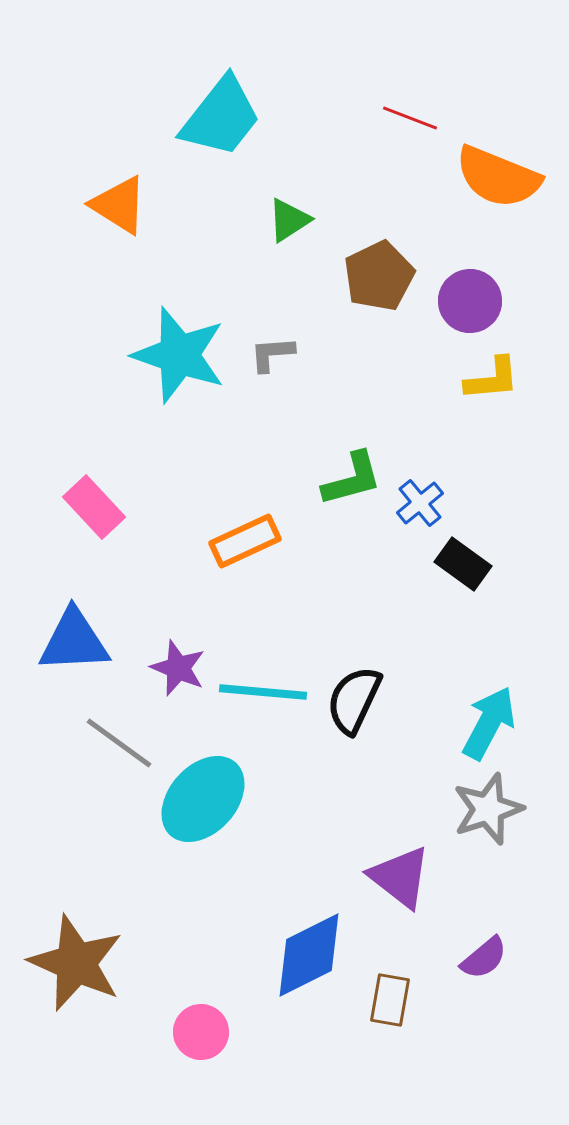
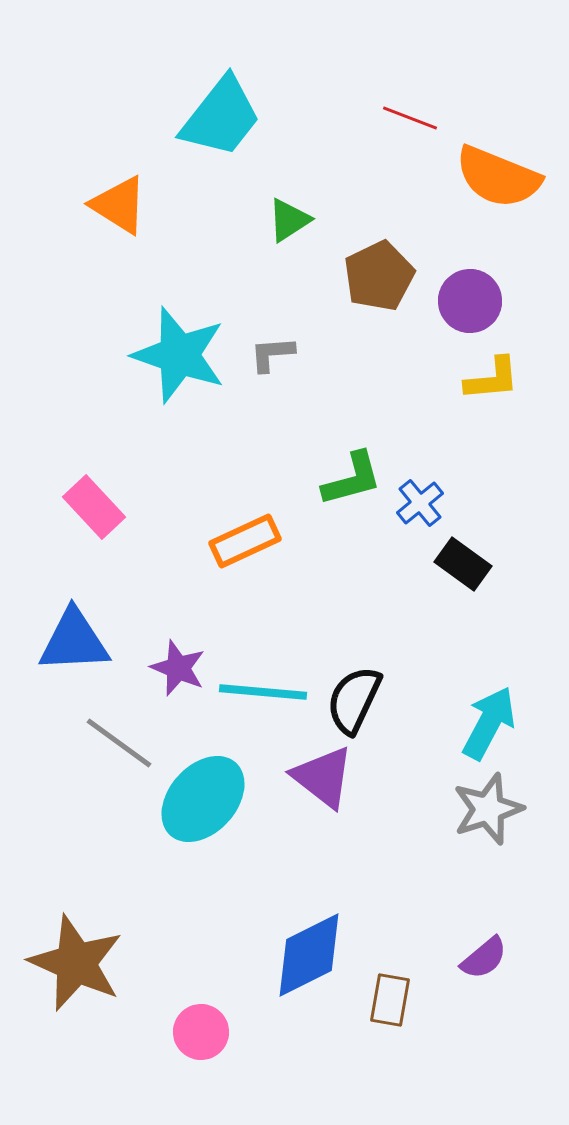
purple triangle: moved 77 px left, 100 px up
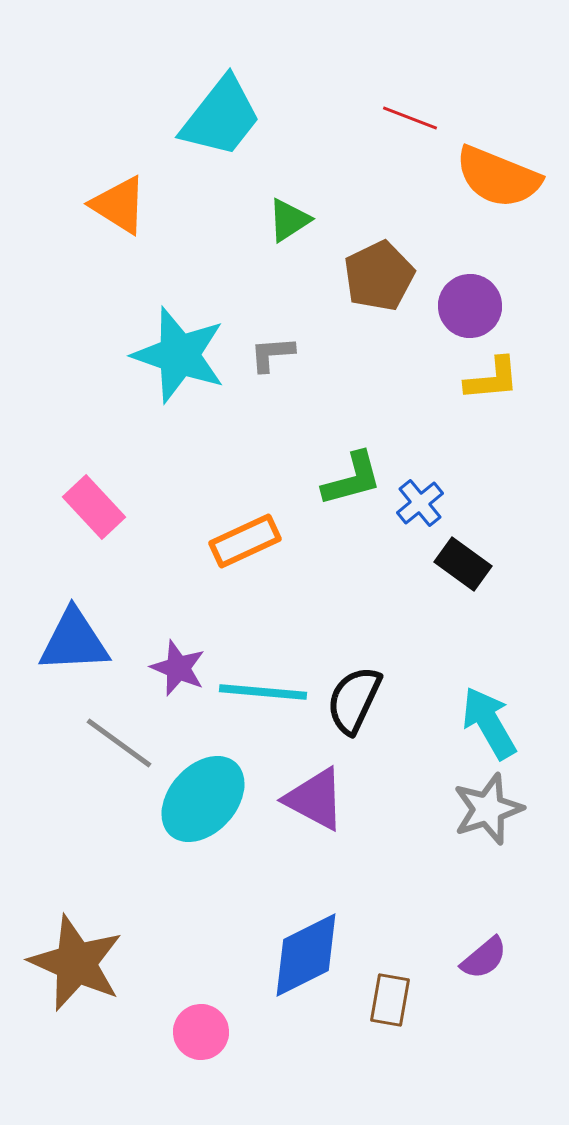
purple circle: moved 5 px down
cyan arrow: rotated 58 degrees counterclockwise
purple triangle: moved 8 px left, 22 px down; rotated 10 degrees counterclockwise
blue diamond: moved 3 px left
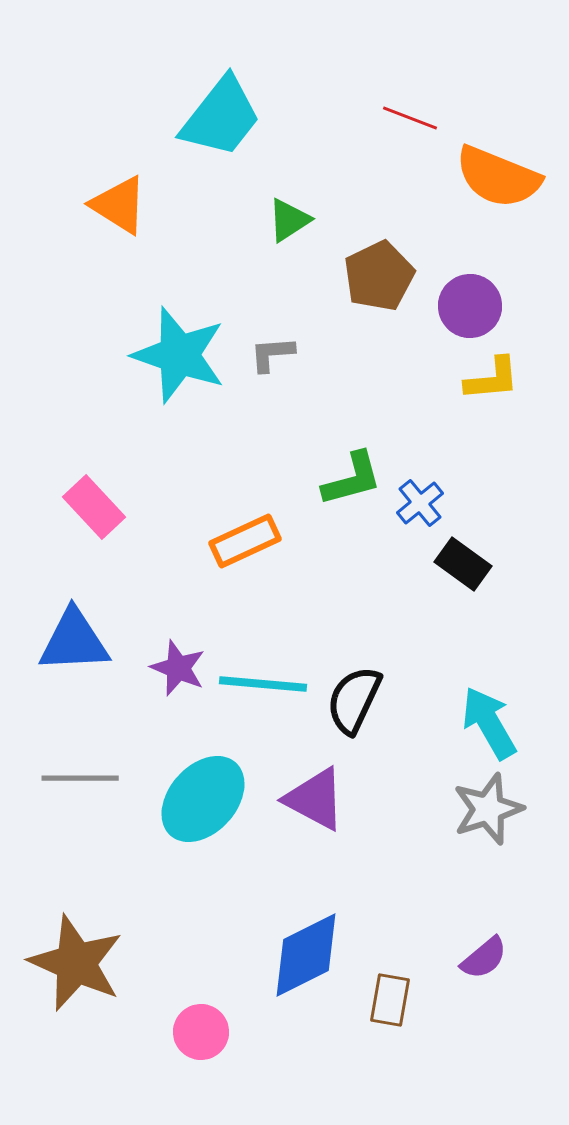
cyan line: moved 8 px up
gray line: moved 39 px left, 35 px down; rotated 36 degrees counterclockwise
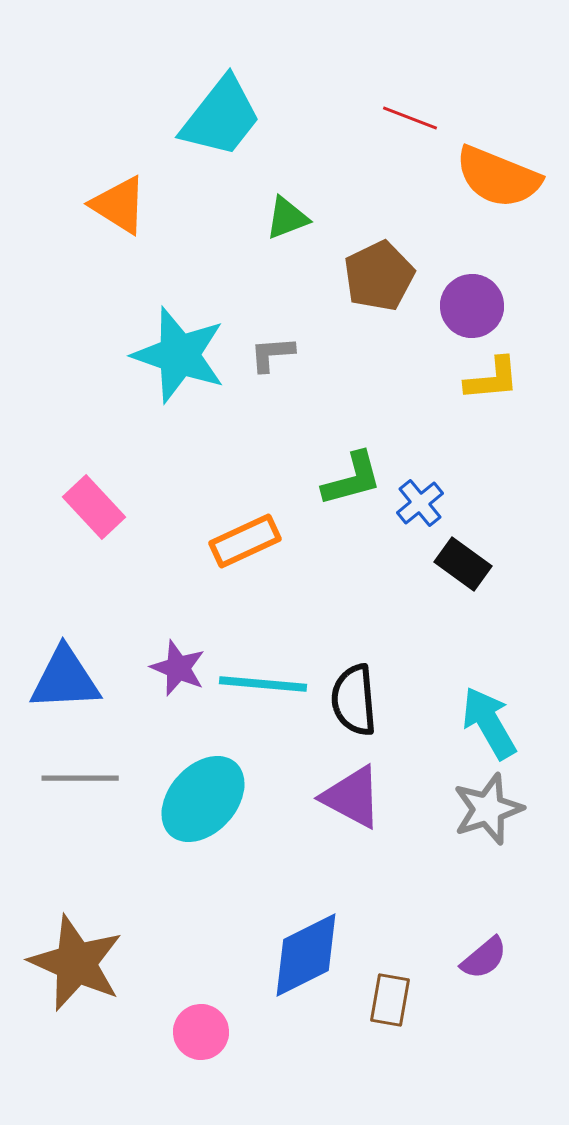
green triangle: moved 2 px left, 2 px up; rotated 12 degrees clockwise
purple circle: moved 2 px right
blue triangle: moved 9 px left, 38 px down
black semicircle: rotated 30 degrees counterclockwise
purple triangle: moved 37 px right, 2 px up
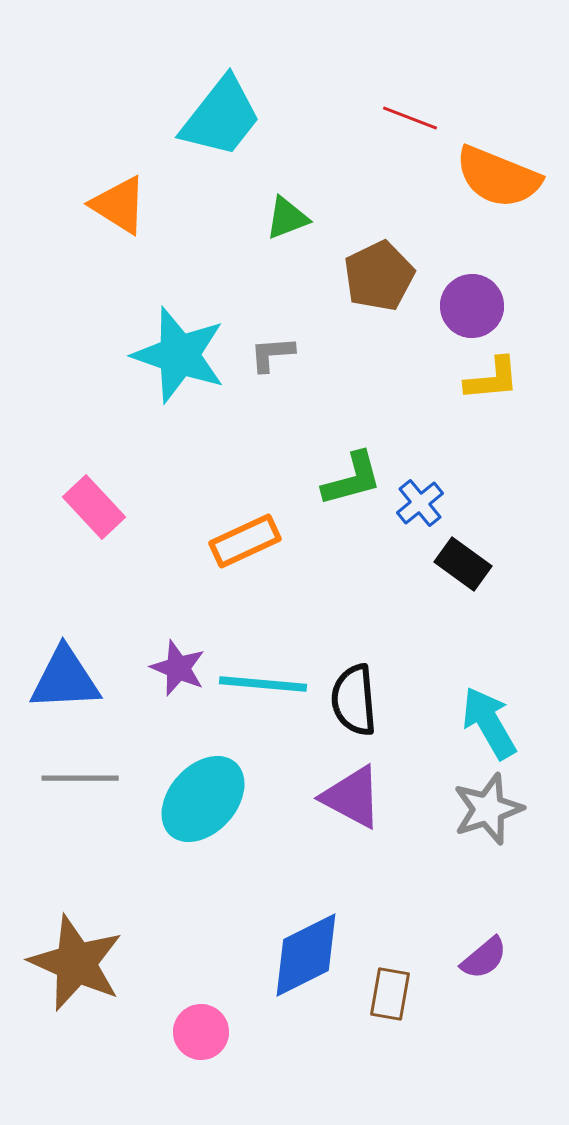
brown rectangle: moved 6 px up
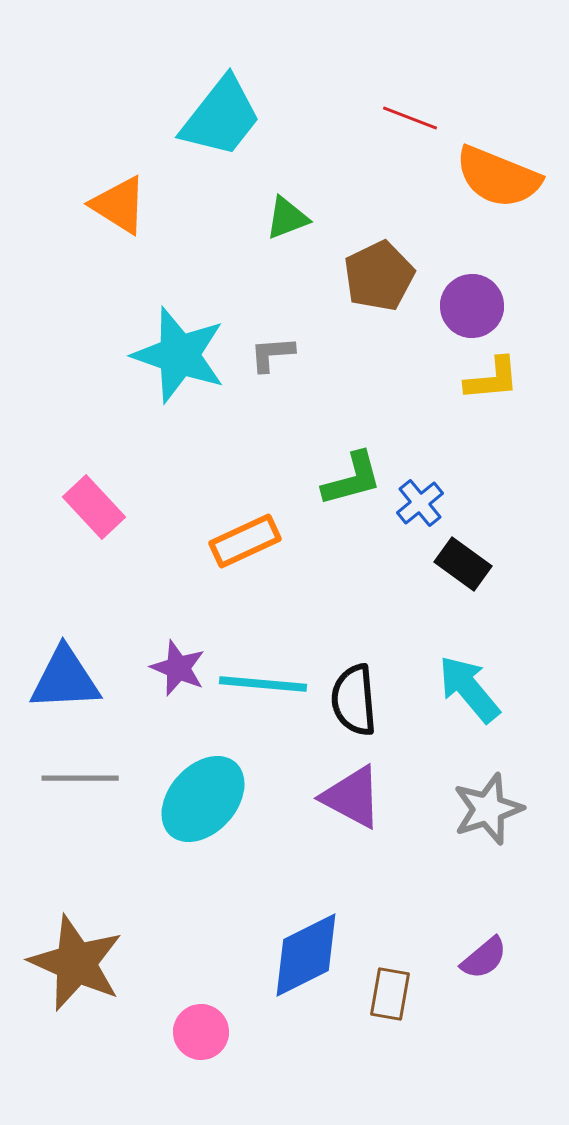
cyan arrow: moved 20 px left, 34 px up; rotated 10 degrees counterclockwise
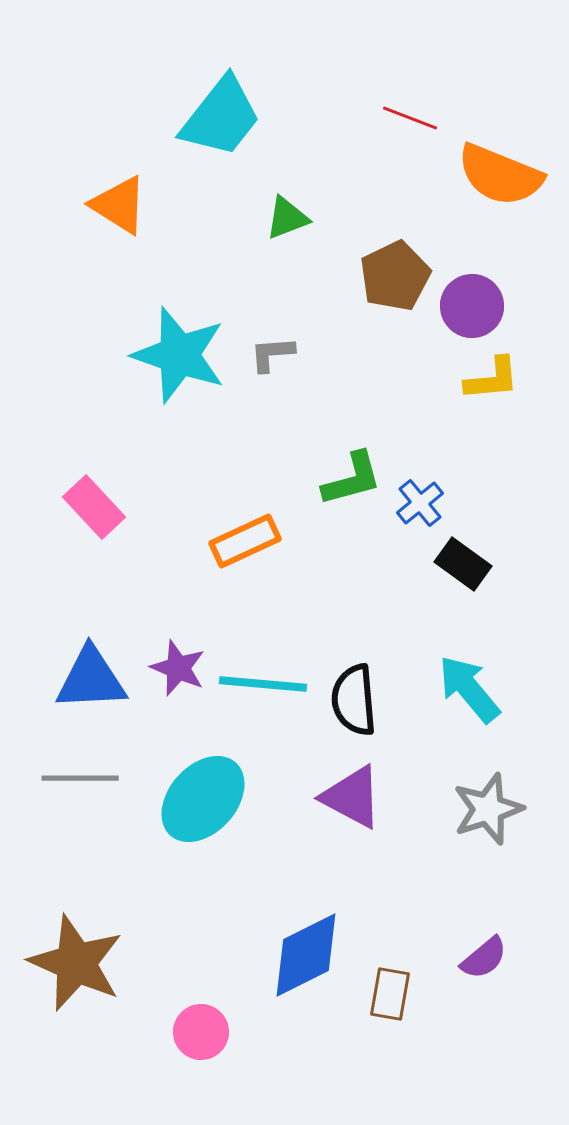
orange semicircle: moved 2 px right, 2 px up
brown pentagon: moved 16 px right
blue triangle: moved 26 px right
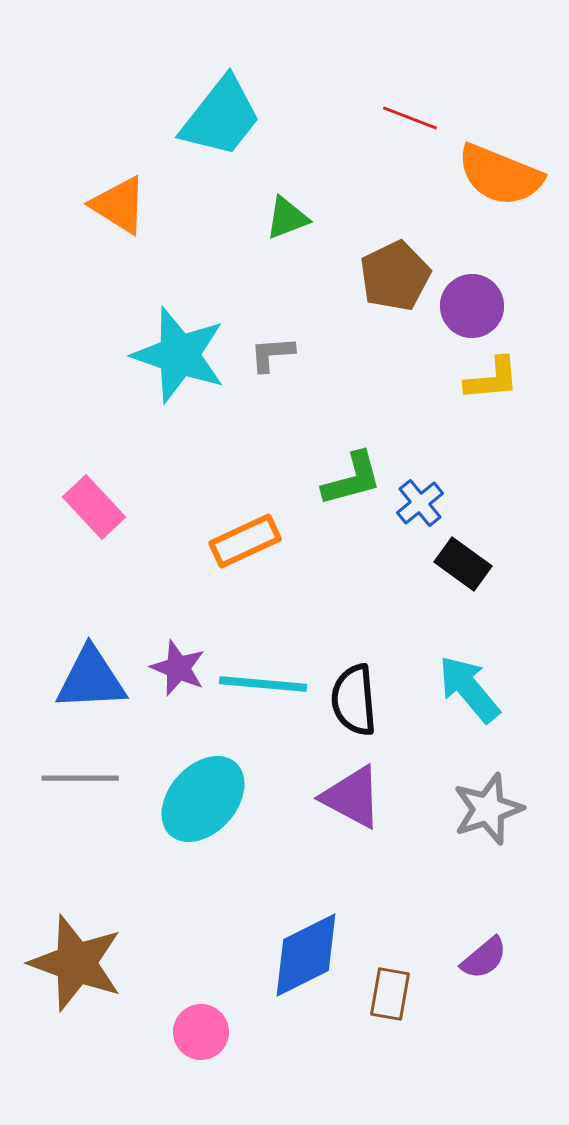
brown star: rotated 4 degrees counterclockwise
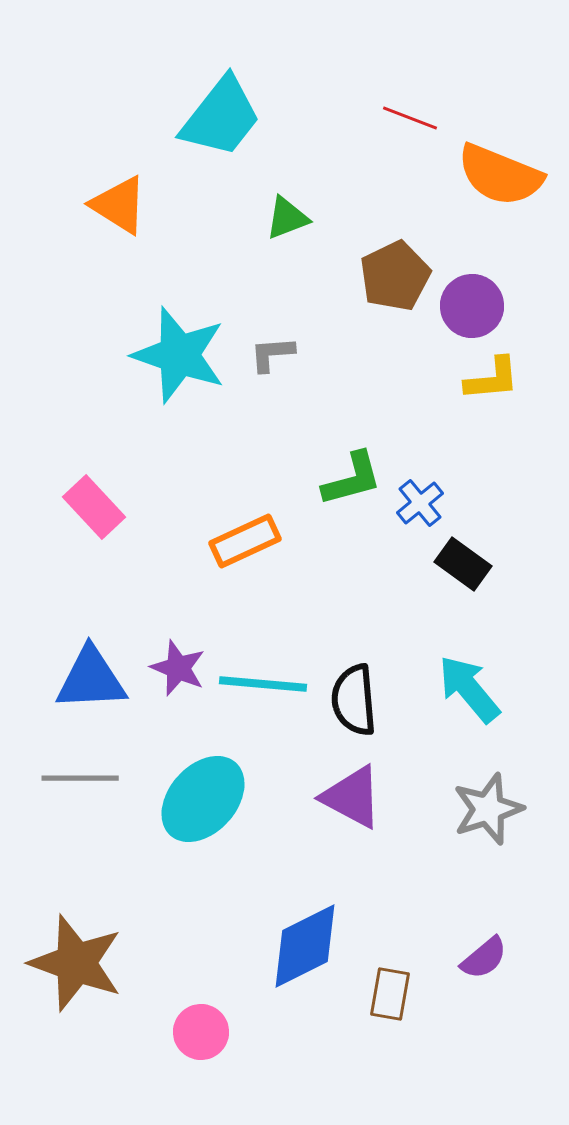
blue diamond: moved 1 px left, 9 px up
